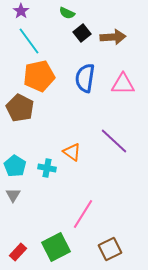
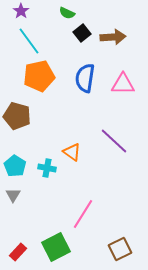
brown pentagon: moved 3 px left, 8 px down; rotated 12 degrees counterclockwise
brown square: moved 10 px right
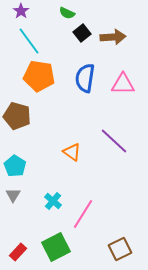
orange pentagon: rotated 20 degrees clockwise
cyan cross: moved 6 px right, 33 px down; rotated 30 degrees clockwise
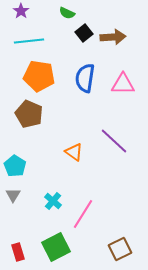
black square: moved 2 px right
cyan line: rotated 60 degrees counterclockwise
brown pentagon: moved 12 px right, 2 px up; rotated 8 degrees clockwise
orange triangle: moved 2 px right
red rectangle: rotated 60 degrees counterclockwise
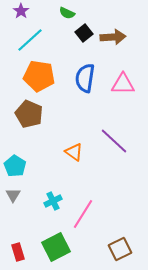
cyan line: moved 1 px right, 1 px up; rotated 36 degrees counterclockwise
cyan cross: rotated 24 degrees clockwise
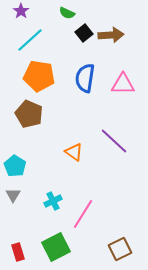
brown arrow: moved 2 px left, 2 px up
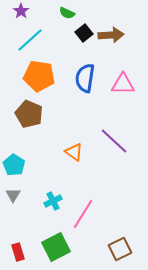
cyan pentagon: moved 1 px left, 1 px up
